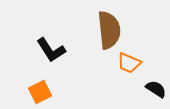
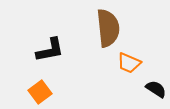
brown semicircle: moved 1 px left, 2 px up
black L-shape: moved 1 px left; rotated 68 degrees counterclockwise
orange square: rotated 10 degrees counterclockwise
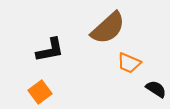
brown semicircle: rotated 54 degrees clockwise
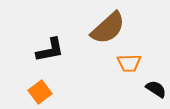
orange trapezoid: rotated 25 degrees counterclockwise
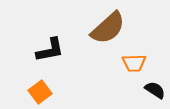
orange trapezoid: moved 5 px right
black semicircle: moved 1 px left, 1 px down
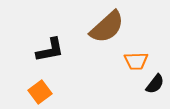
brown semicircle: moved 1 px left, 1 px up
orange trapezoid: moved 2 px right, 2 px up
black semicircle: moved 6 px up; rotated 95 degrees clockwise
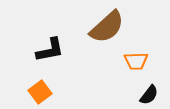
black semicircle: moved 6 px left, 11 px down
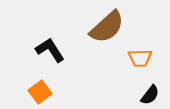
black L-shape: rotated 112 degrees counterclockwise
orange trapezoid: moved 4 px right, 3 px up
black semicircle: moved 1 px right
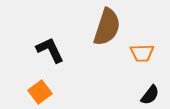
brown semicircle: rotated 30 degrees counterclockwise
black L-shape: rotated 8 degrees clockwise
orange trapezoid: moved 2 px right, 5 px up
